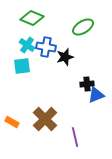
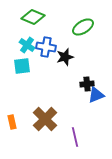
green diamond: moved 1 px right, 1 px up
orange rectangle: rotated 48 degrees clockwise
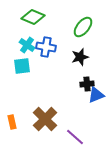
green ellipse: rotated 20 degrees counterclockwise
black star: moved 15 px right
purple line: rotated 36 degrees counterclockwise
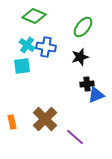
green diamond: moved 1 px right, 1 px up
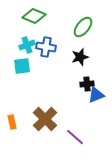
cyan cross: rotated 35 degrees clockwise
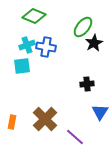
black star: moved 14 px right, 14 px up; rotated 12 degrees counterclockwise
blue triangle: moved 4 px right, 17 px down; rotated 36 degrees counterclockwise
orange rectangle: rotated 24 degrees clockwise
